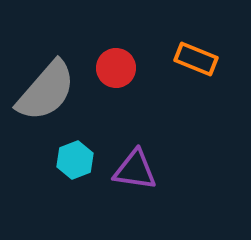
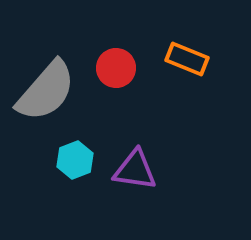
orange rectangle: moved 9 px left
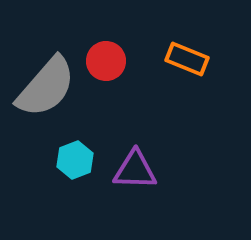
red circle: moved 10 px left, 7 px up
gray semicircle: moved 4 px up
purple triangle: rotated 6 degrees counterclockwise
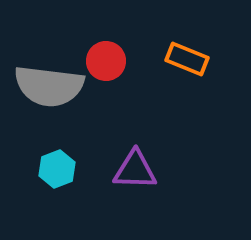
gray semicircle: moved 3 px right, 1 px up; rotated 56 degrees clockwise
cyan hexagon: moved 18 px left, 9 px down
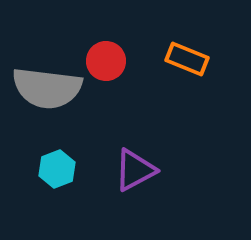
gray semicircle: moved 2 px left, 2 px down
purple triangle: rotated 30 degrees counterclockwise
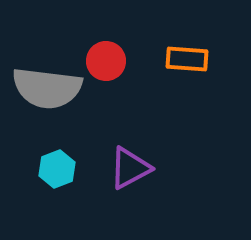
orange rectangle: rotated 18 degrees counterclockwise
purple triangle: moved 5 px left, 2 px up
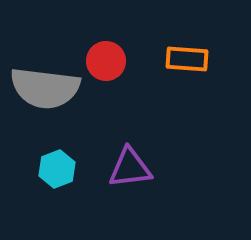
gray semicircle: moved 2 px left
purple triangle: rotated 21 degrees clockwise
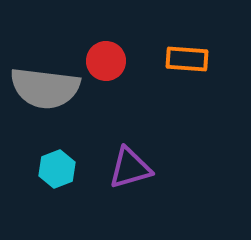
purple triangle: rotated 9 degrees counterclockwise
